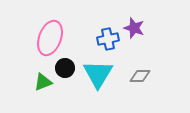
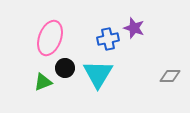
gray diamond: moved 30 px right
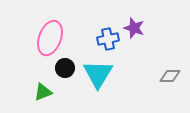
green triangle: moved 10 px down
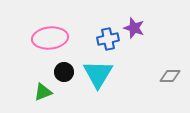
pink ellipse: rotated 64 degrees clockwise
black circle: moved 1 px left, 4 px down
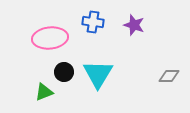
purple star: moved 3 px up
blue cross: moved 15 px left, 17 px up; rotated 20 degrees clockwise
gray diamond: moved 1 px left
green triangle: moved 1 px right
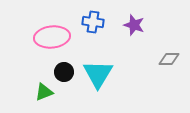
pink ellipse: moved 2 px right, 1 px up
gray diamond: moved 17 px up
